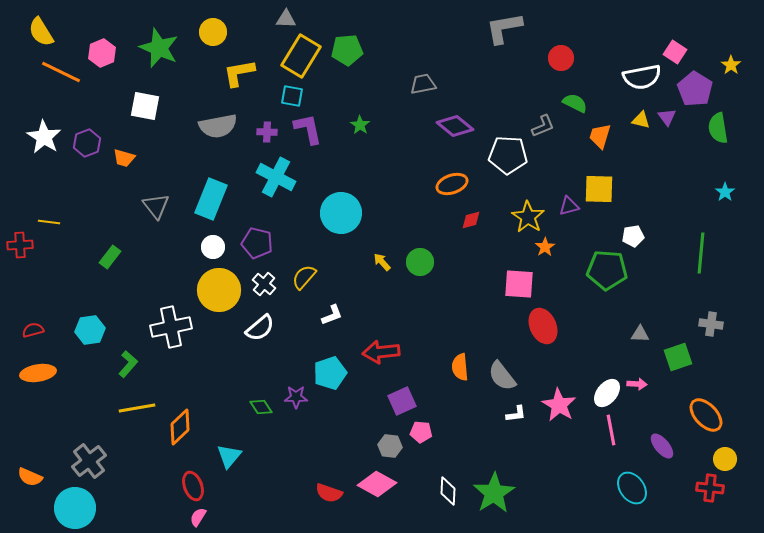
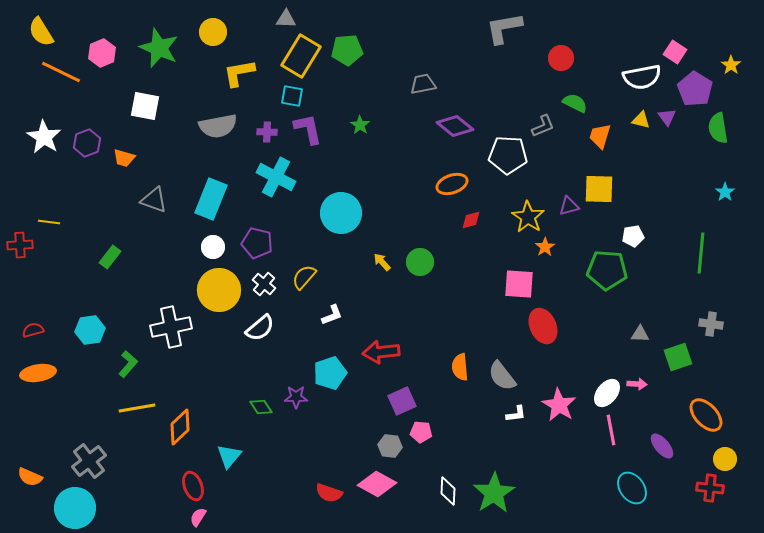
gray triangle at (156, 206): moved 2 px left, 6 px up; rotated 32 degrees counterclockwise
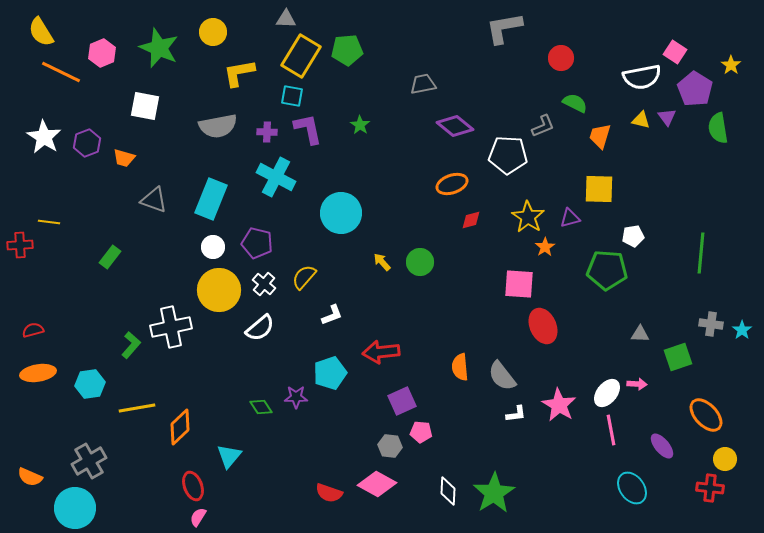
cyan star at (725, 192): moved 17 px right, 138 px down
purple triangle at (569, 206): moved 1 px right, 12 px down
cyan hexagon at (90, 330): moved 54 px down
green L-shape at (128, 364): moved 3 px right, 19 px up
gray cross at (89, 461): rotated 8 degrees clockwise
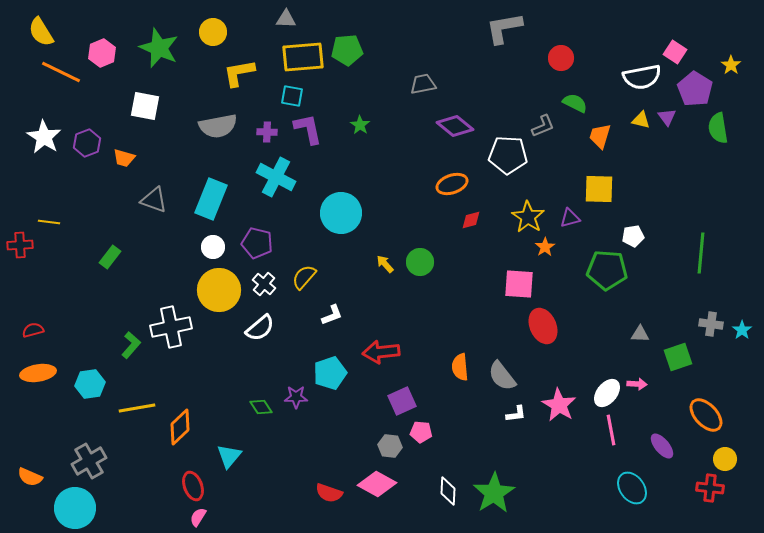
yellow rectangle at (301, 56): moved 2 px right, 1 px down; rotated 54 degrees clockwise
yellow arrow at (382, 262): moved 3 px right, 2 px down
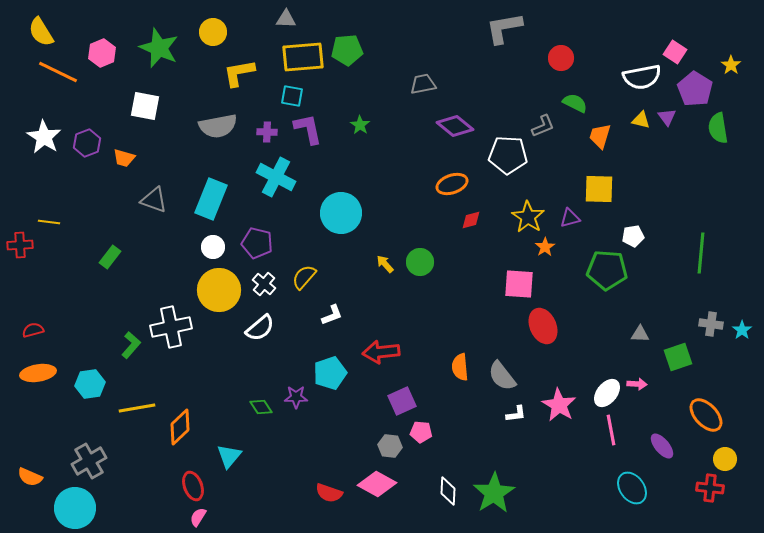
orange line at (61, 72): moved 3 px left
